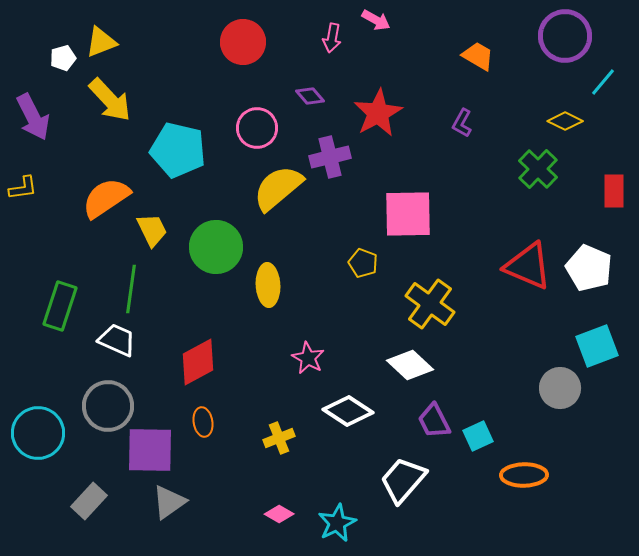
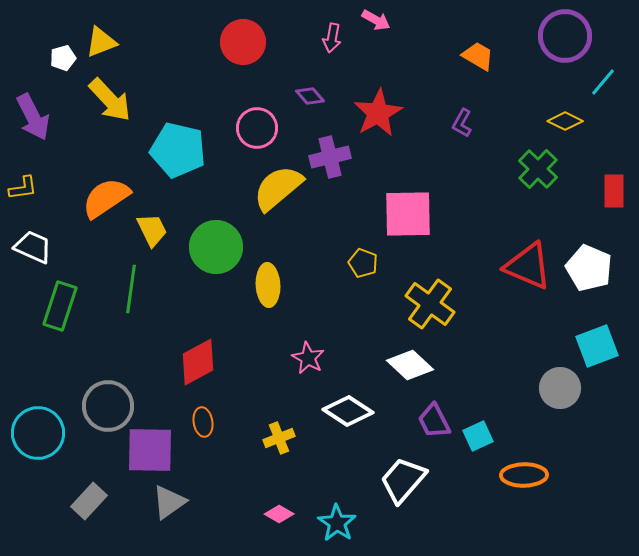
white trapezoid at (117, 340): moved 84 px left, 93 px up
cyan star at (337, 523): rotated 12 degrees counterclockwise
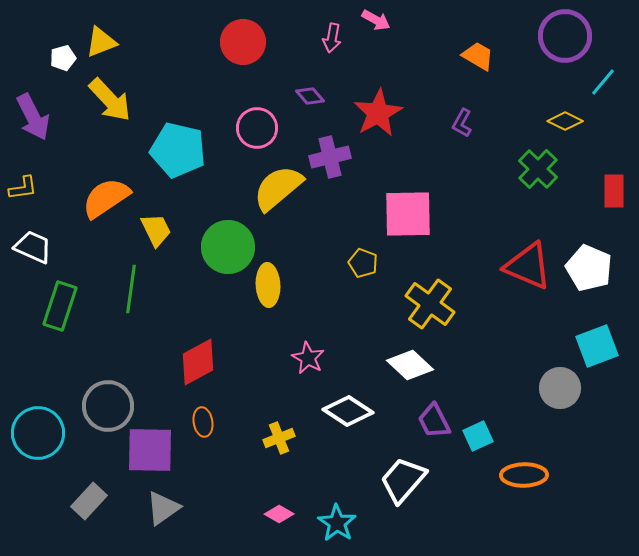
yellow trapezoid at (152, 230): moved 4 px right
green circle at (216, 247): moved 12 px right
gray triangle at (169, 502): moved 6 px left, 6 px down
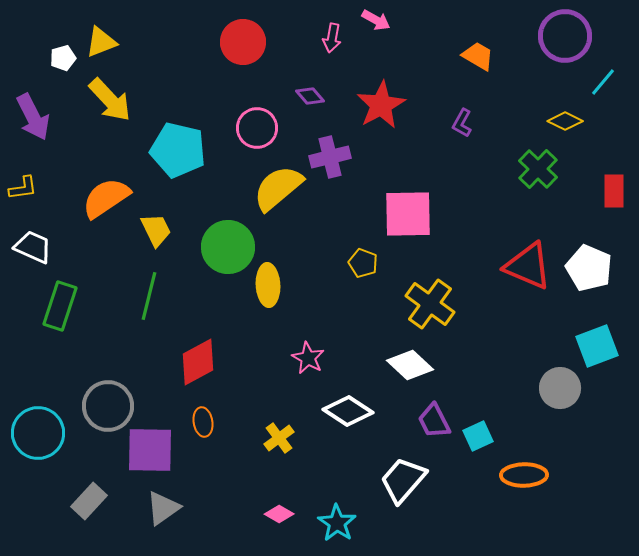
red star at (378, 113): moved 3 px right, 8 px up
green line at (131, 289): moved 18 px right, 7 px down; rotated 6 degrees clockwise
yellow cross at (279, 438): rotated 16 degrees counterclockwise
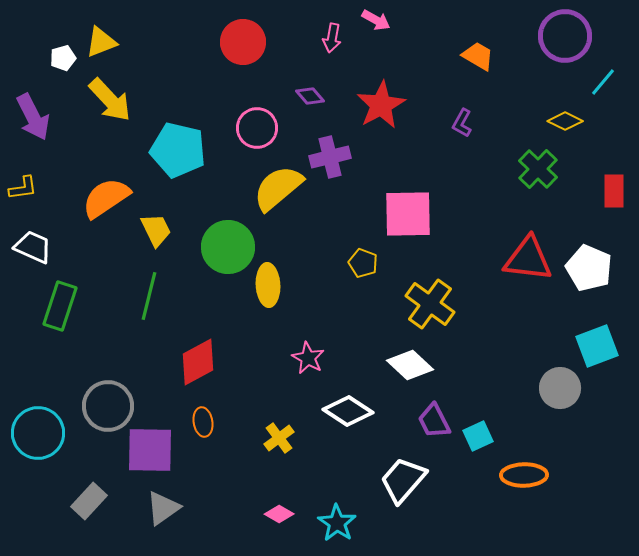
red triangle at (528, 266): moved 7 px up; rotated 16 degrees counterclockwise
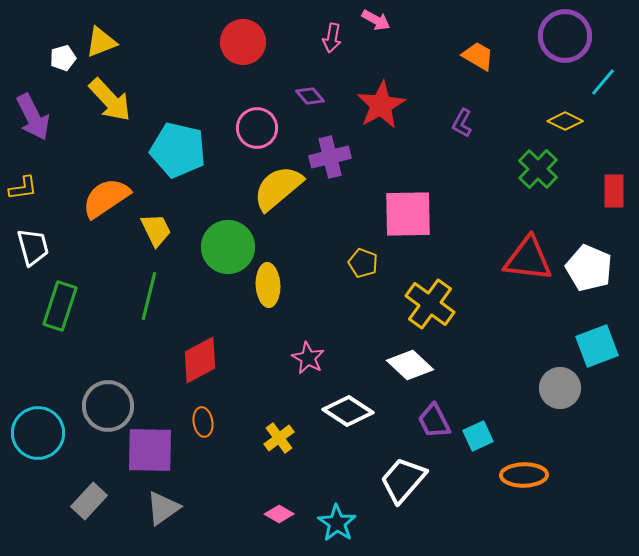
white trapezoid at (33, 247): rotated 51 degrees clockwise
red diamond at (198, 362): moved 2 px right, 2 px up
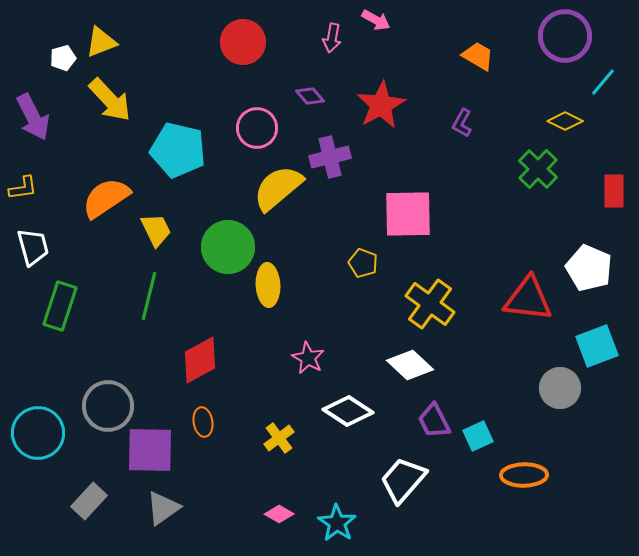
red triangle at (528, 259): moved 40 px down
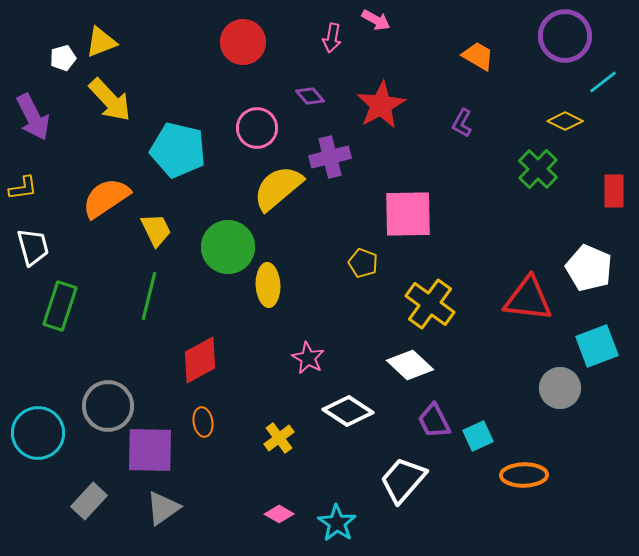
cyan line at (603, 82): rotated 12 degrees clockwise
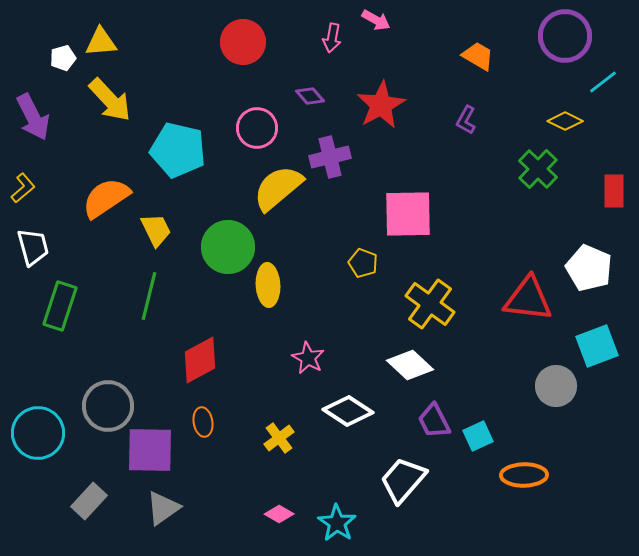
yellow triangle at (101, 42): rotated 16 degrees clockwise
purple L-shape at (462, 123): moved 4 px right, 3 px up
yellow L-shape at (23, 188): rotated 32 degrees counterclockwise
gray circle at (560, 388): moved 4 px left, 2 px up
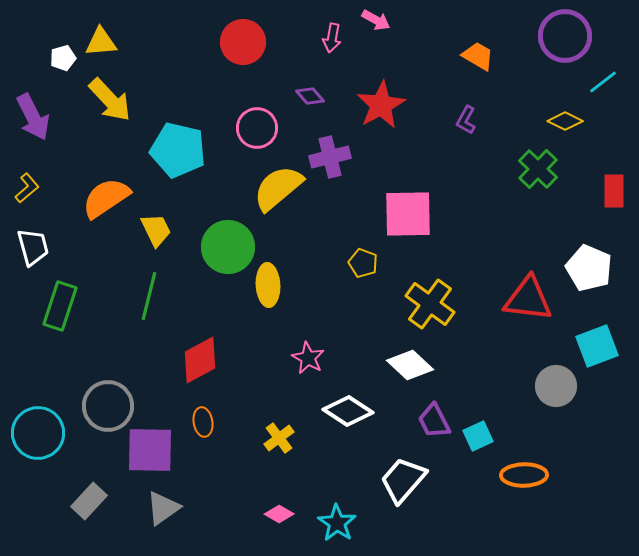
yellow L-shape at (23, 188): moved 4 px right
